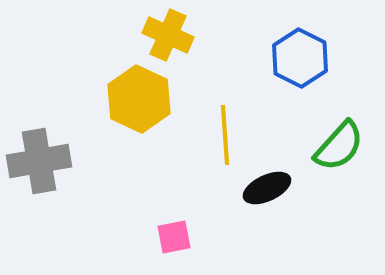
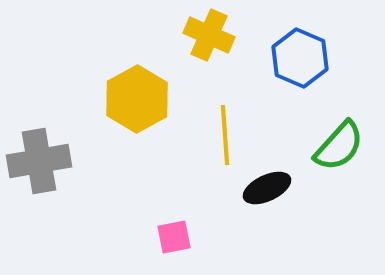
yellow cross: moved 41 px right
blue hexagon: rotated 4 degrees counterclockwise
yellow hexagon: moved 2 px left; rotated 6 degrees clockwise
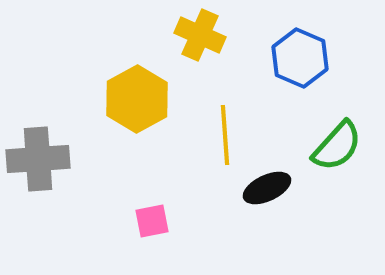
yellow cross: moved 9 px left
green semicircle: moved 2 px left
gray cross: moved 1 px left, 2 px up; rotated 6 degrees clockwise
pink square: moved 22 px left, 16 px up
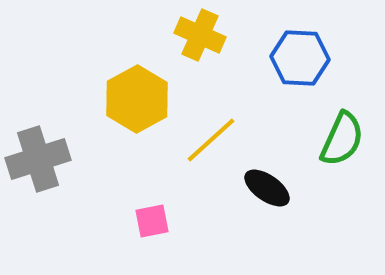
blue hexagon: rotated 20 degrees counterclockwise
yellow line: moved 14 px left, 5 px down; rotated 52 degrees clockwise
green semicircle: moved 5 px right, 7 px up; rotated 18 degrees counterclockwise
gray cross: rotated 14 degrees counterclockwise
black ellipse: rotated 60 degrees clockwise
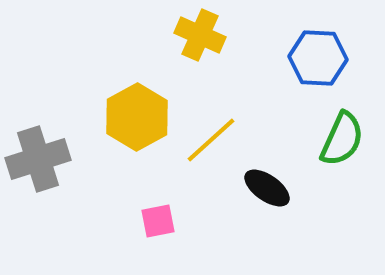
blue hexagon: moved 18 px right
yellow hexagon: moved 18 px down
pink square: moved 6 px right
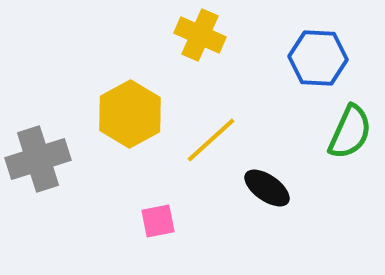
yellow hexagon: moved 7 px left, 3 px up
green semicircle: moved 8 px right, 7 px up
